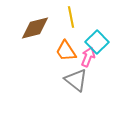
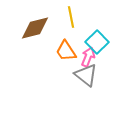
gray triangle: moved 10 px right, 5 px up
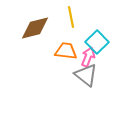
orange trapezoid: rotated 130 degrees clockwise
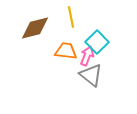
pink arrow: moved 1 px left, 1 px up
gray triangle: moved 5 px right
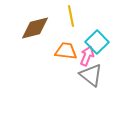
yellow line: moved 1 px up
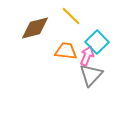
yellow line: rotated 35 degrees counterclockwise
gray triangle: rotated 35 degrees clockwise
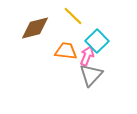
yellow line: moved 2 px right
cyan square: moved 1 px up
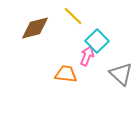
orange trapezoid: moved 23 px down
gray triangle: moved 30 px right, 1 px up; rotated 30 degrees counterclockwise
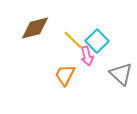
yellow line: moved 24 px down
pink arrow: rotated 144 degrees clockwise
orange trapezoid: moved 1 px left, 1 px down; rotated 70 degrees counterclockwise
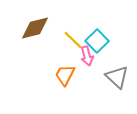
gray triangle: moved 4 px left, 3 px down
